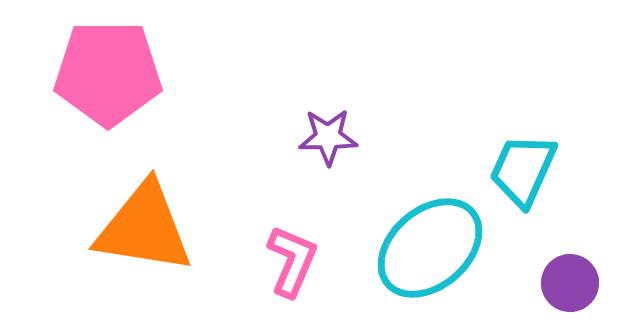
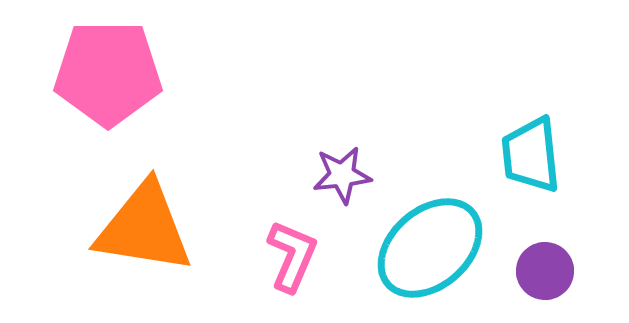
purple star: moved 14 px right, 38 px down; rotated 6 degrees counterclockwise
cyan trapezoid: moved 8 px right, 15 px up; rotated 30 degrees counterclockwise
pink L-shape: moved 5 px up
purple circle: moved 25 px left, 12 px up
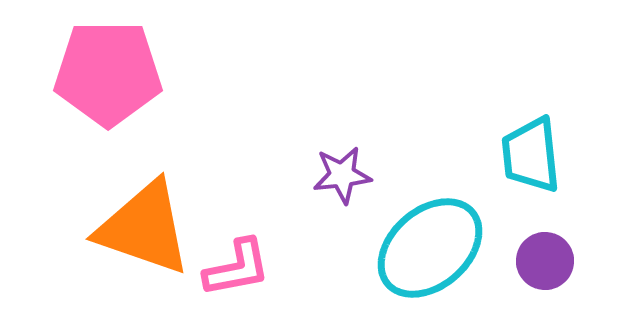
orange triangle: rotated 10 degrees clockwise
pink L-shape: moved 55 px left, 12 px down; rotated 56 degrees clockwise
purple circle: moved 10 px up
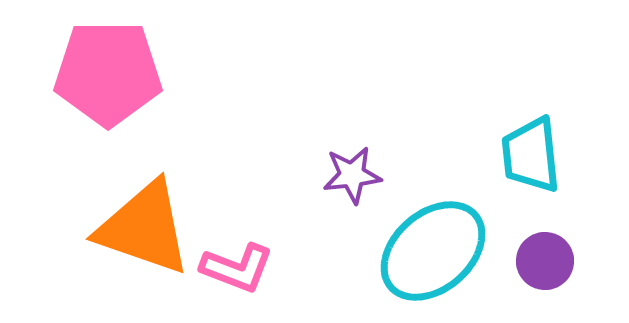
purple star: moved 10 px right
cyan ellipse: moved 3 px right, 3 px down
pink L-shape: rotated 32 degrees clockwise
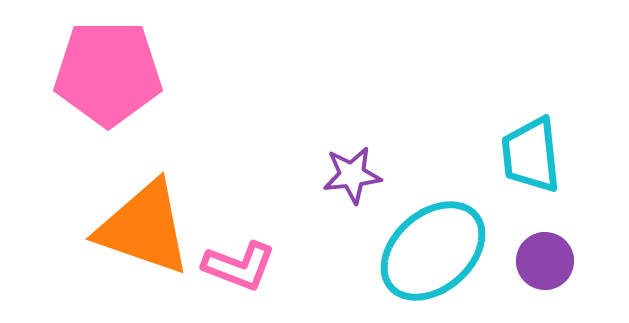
pink L-shape: moved 2 px right, 2 px up
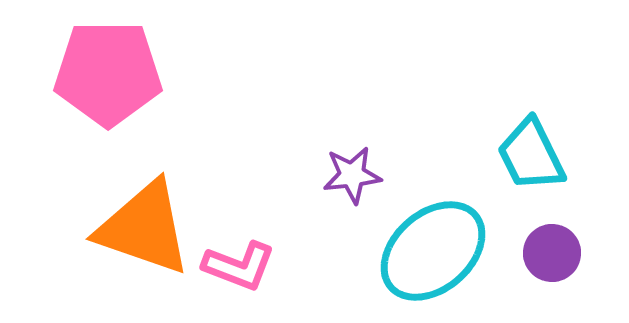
cyan trapezoid: rotated 20 degrees counterclockwise
purple circle: moved 7 px right, 8 px up
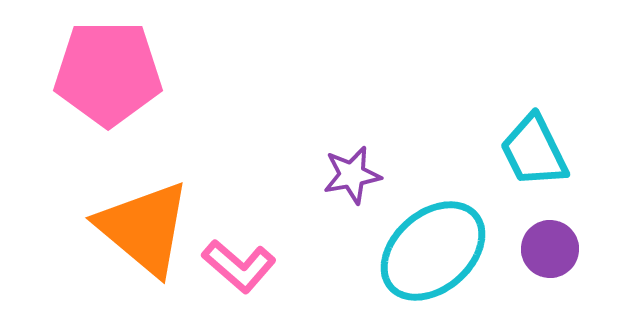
cyan trapezoid: moved 3 px right, 4 px up
purple star: rotated 4 degrees counterclockwise
orange triangle: rotated 21 degrees clockwise
purple circle: moved 2 px left, 4 px up
pink L-shape: rotated 20 degrees clockwise
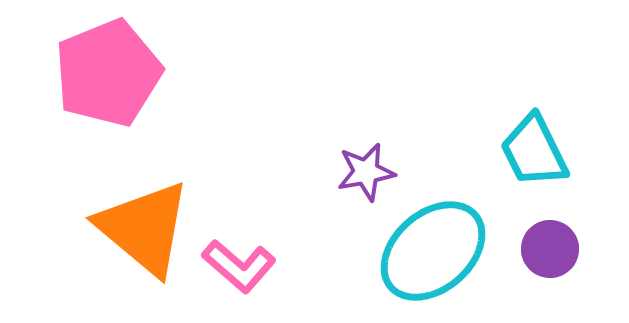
pink pentagon: rotated 22 degrees counterclockwise
purple star: moved 14 px right, 3 px up
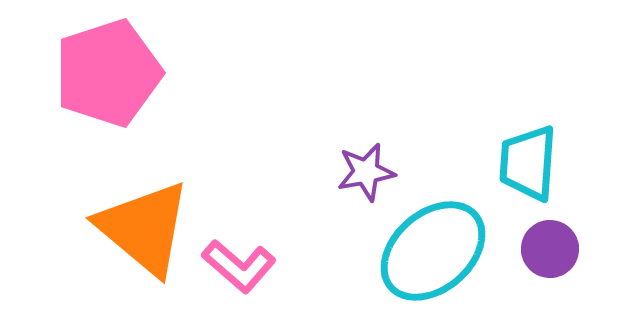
pink pentagon: rotated 4 degrees clockwise
cyan trapezoid: moved 6 px left, 12 px down; rotated 30 degrees clockwise
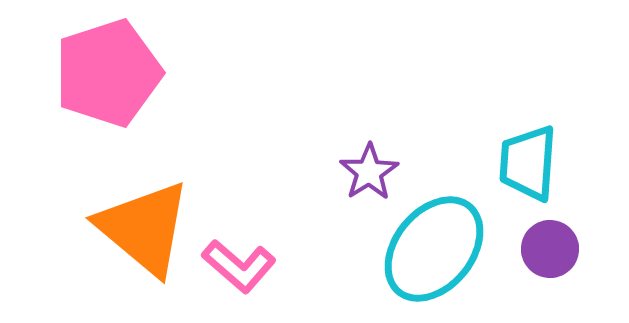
purple star: moved 3 px right; rotated 22 degrees counterclockwise
cyan ellipse: moved 1 px right, 2 px up; rotated 10 degrees counterclockwise
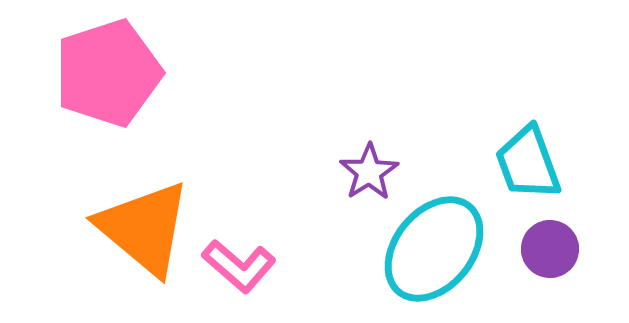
cyan trapezoid: rotated 24 degrees counterclockwise
